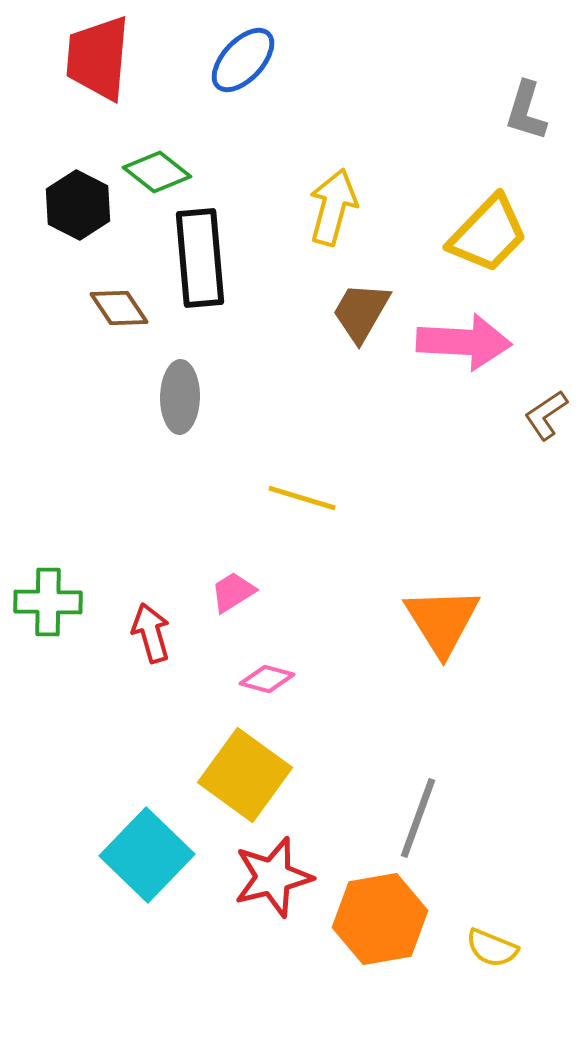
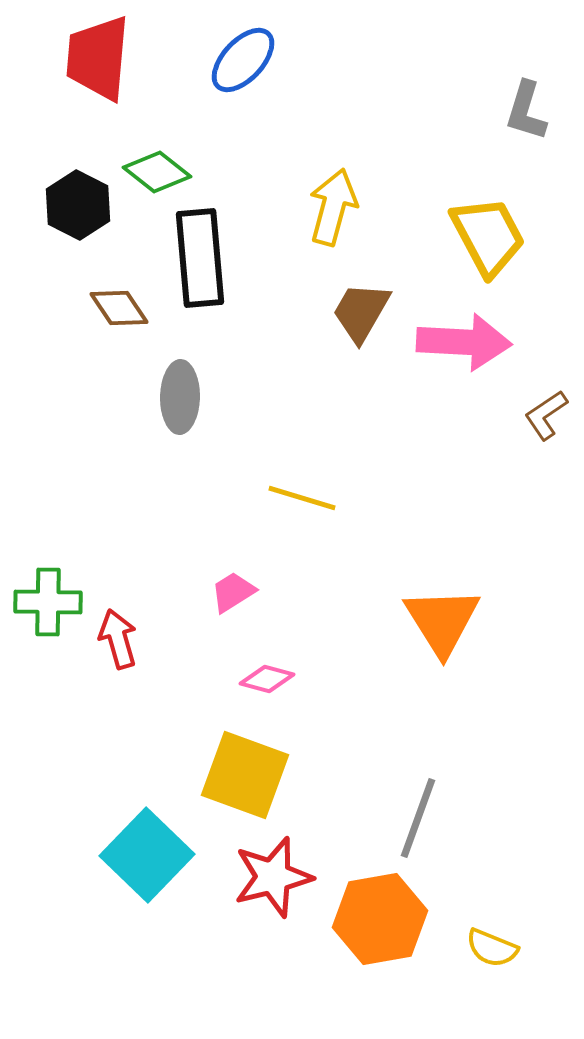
yellow trapezoid: moved 2 px down; rotated 72 degrees counterclockwise
red arrow: moved 33 px left, 6 px down
yellow square: rotated 16 degrees counterclockwise
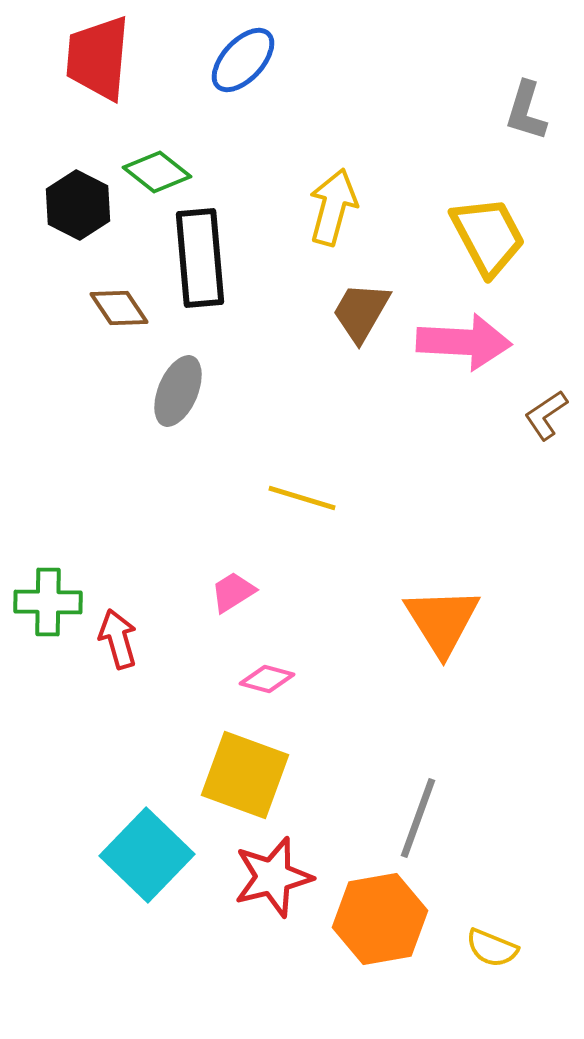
gray ellipse: moved 2 px left, 6 px up; rotated 22 degrees clockwise
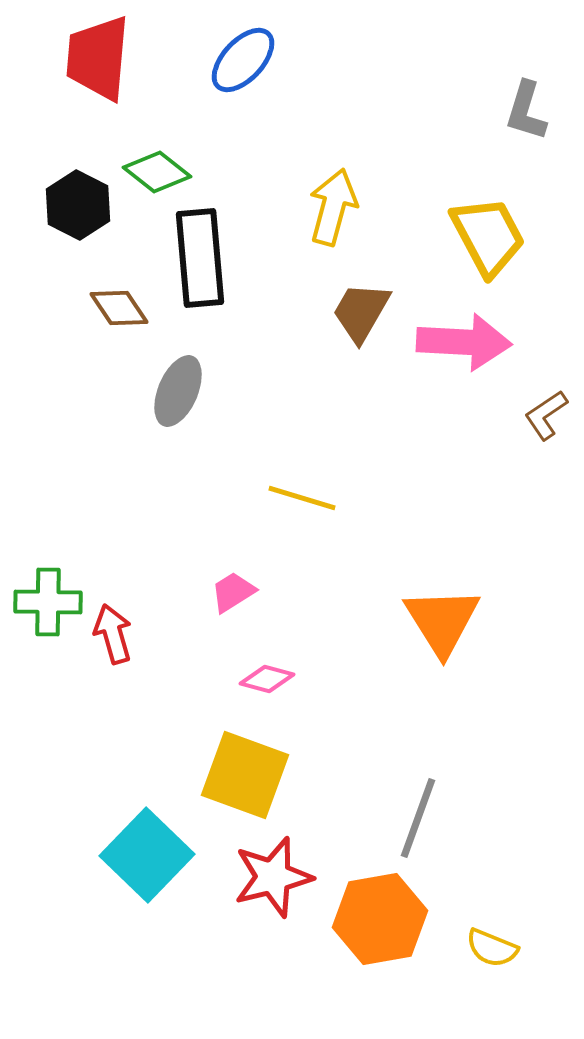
red arrow: moved 5 px left, 5 px up
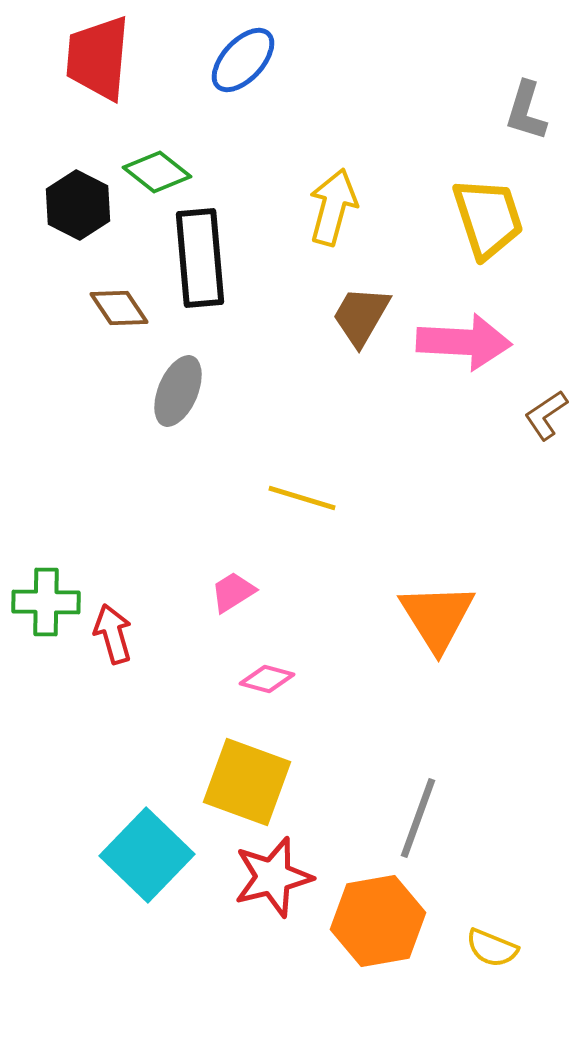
yellow trapezoid: moved 18 px up; rotated 10 degrees clockwise
brown trapezoid: moved 4 px down
green cross: moved 2 px left
orange triangle: moved 5 px left, 4 px up
yellow square: moved 2 px right, 7 px down
orange hexagon: moved 2 px left, 2 px down
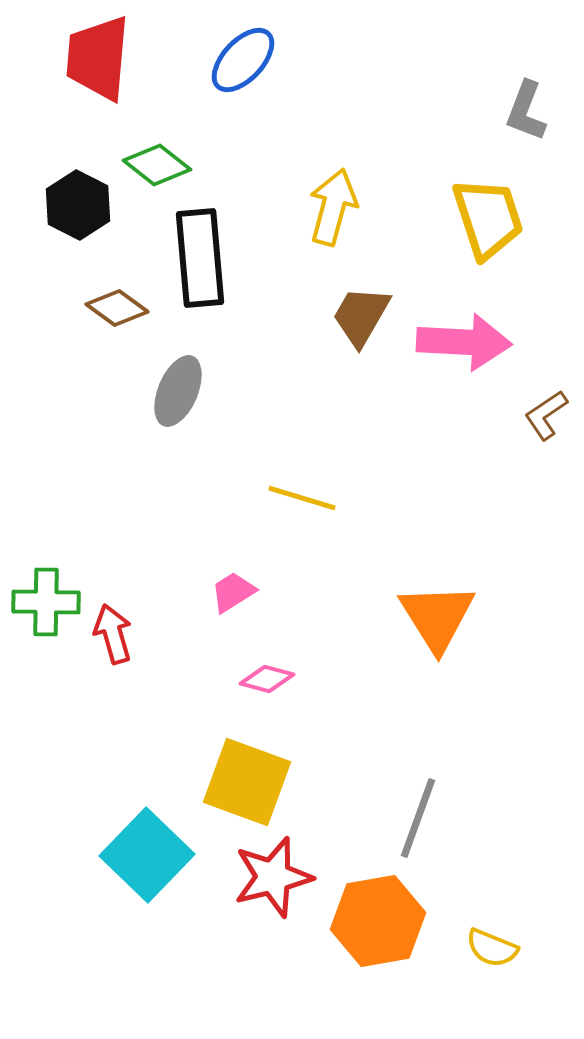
gray L-shape: rotated 4 degrees clockwise
green diamond: moved 7 px up
brown diamond: moved 2 px left; rotated 20 degrees counterclockwise
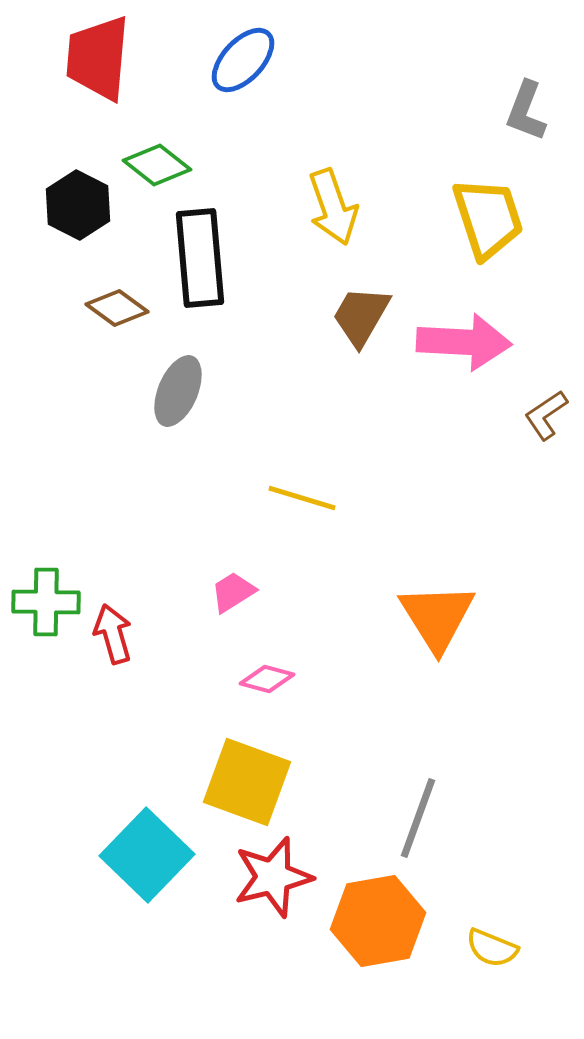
yellow arrow: rotated 146 degrees clockwise
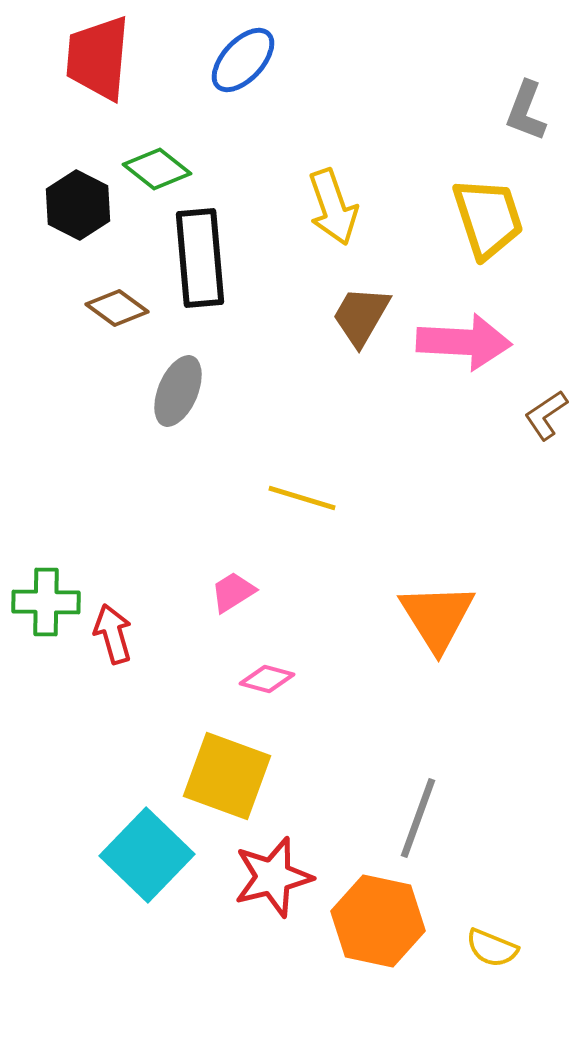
green diamond: moved 4 px down
yellow square: moved 20 px left, 6 px up
orange hexagon: rotated 22 degrees clockwise
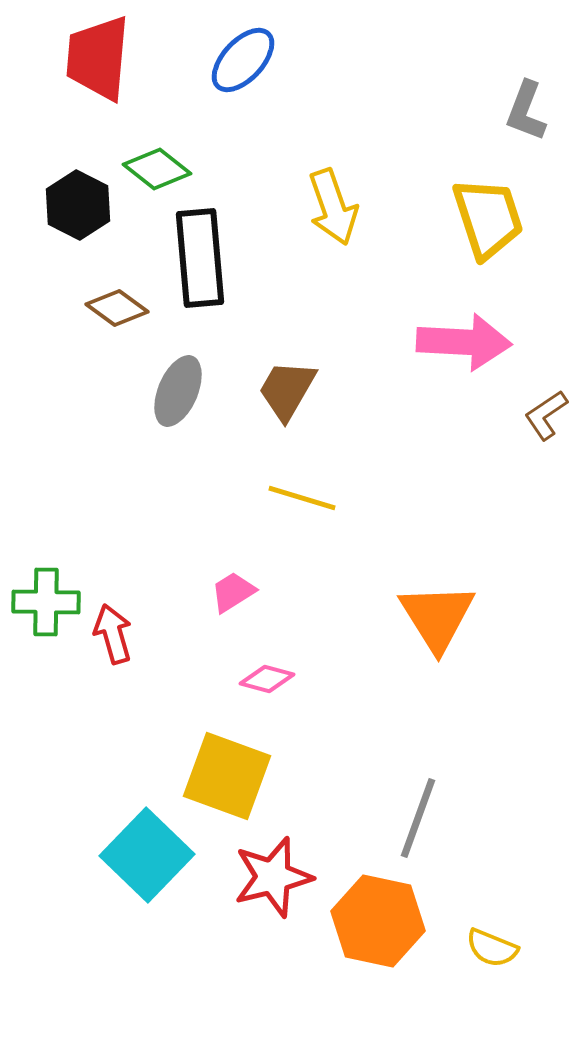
brown trapezoid: moved 74 px left, 74 px down
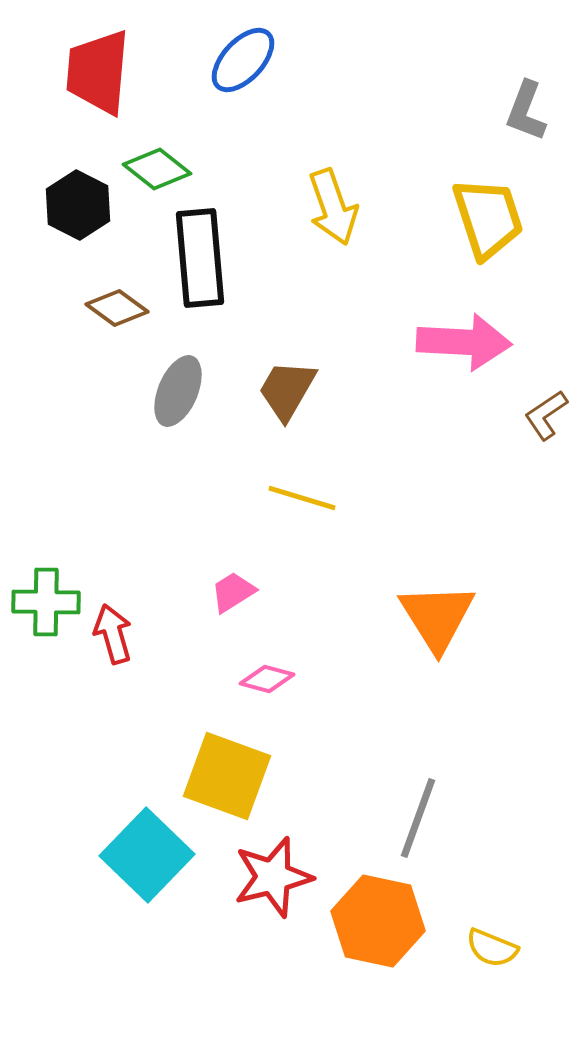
red trapezoid: moved 14 px down
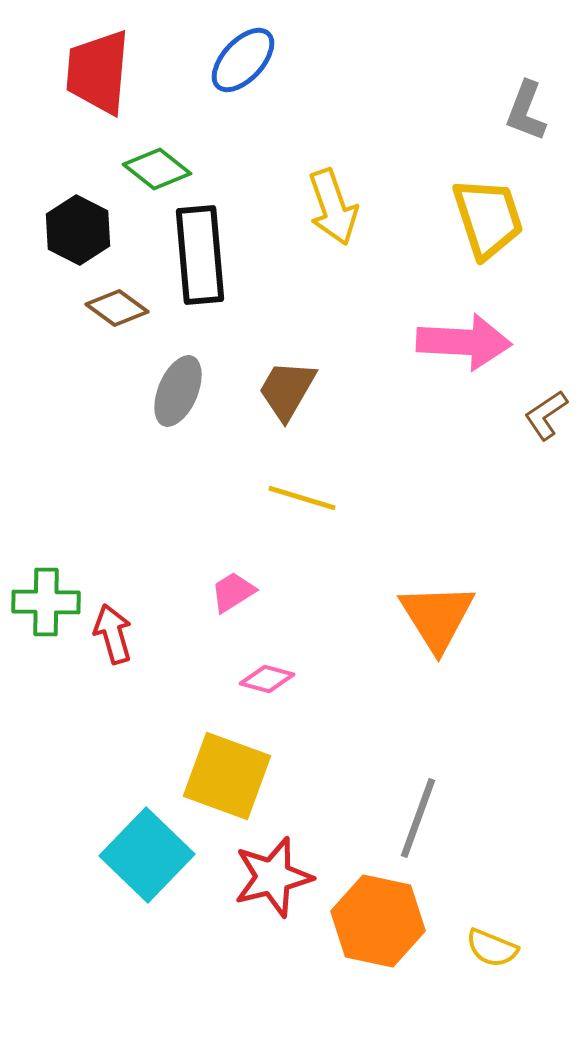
black hexagon: moved 25 px down
black rectangle: moved 3 px up
